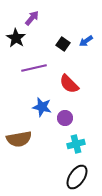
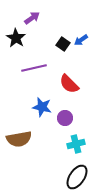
purple arrow: rotated 14 degrees clockwise
blue arrow: moved 5 px left, 1 px up
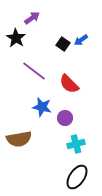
purple line: moved 3 px down; rotated 50 degrees clockwise
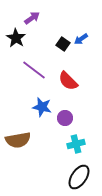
blue arrow: moved 1 px up
purple line: moved 1 px up
red semicircle: moved 1 px left, 3 px up
brown semicircle: moved 1 px left, 1 px down
black ellipse: moved 2 px right
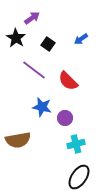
black square: moved 15 px left
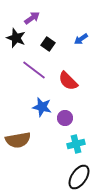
black star: rotated 12 degrees counterclockwise
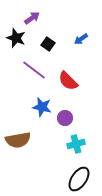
black ellipse: moved 2 px down
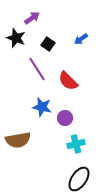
purple line: moved 3 px right, 1 px up; rotated 20 degrees clockwise
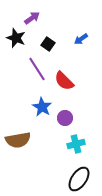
red semicircle: moved 4 px left
blue star: rotated 18 degrees clockwise
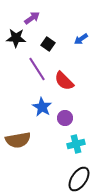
black star: rotated 18 degrees counterclockwise
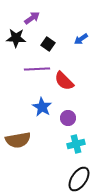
purple line: rotated 60 degrees counterclockwise
purple circle: moved 3 px right
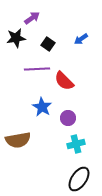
black star: rotated 12 degrees counterclockwise
